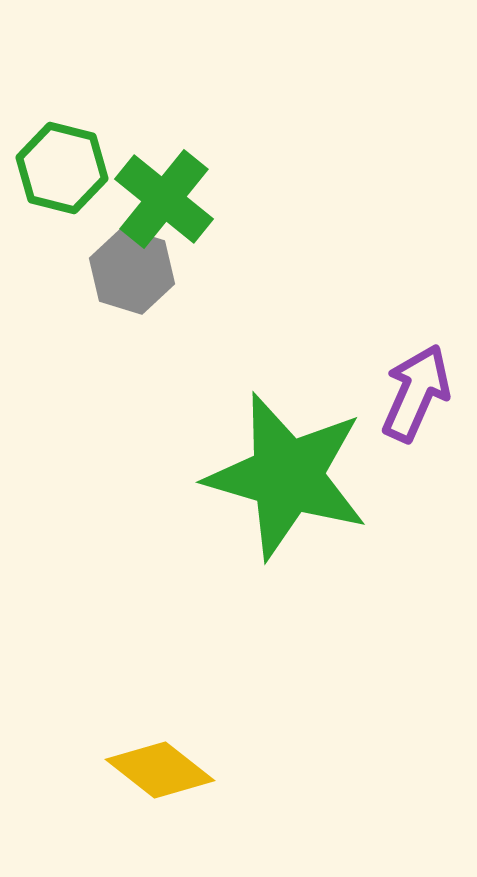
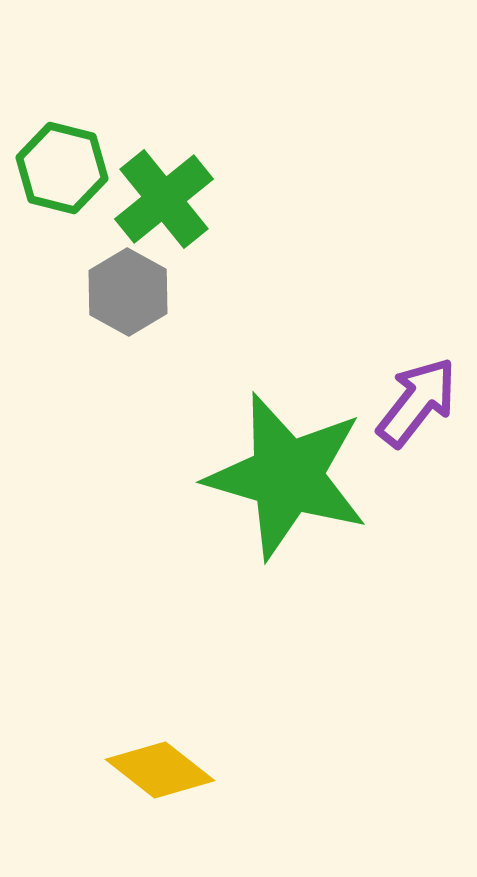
green cross: rotated 12 degrees clockwise
gray hexagon: moved 4 px left, 21 px down; rotated 12 degrees clockwise
purple arrow: moved 1 px right, 9 px down; rotated 14 degrees clockwise
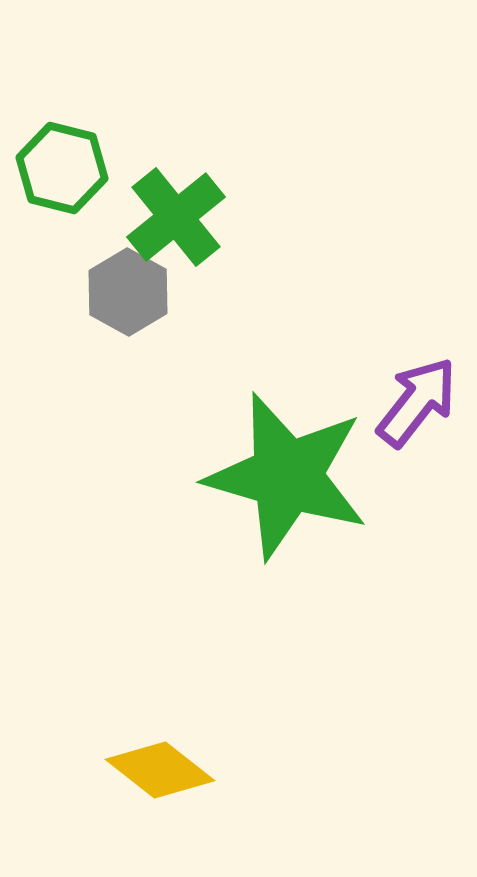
green cross: moved 12 px right, 18 px down
